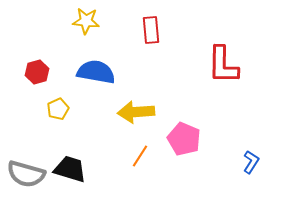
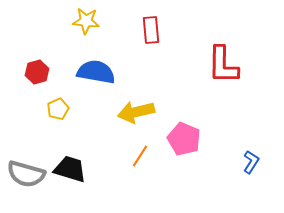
yellow arrow: rotated 9 degrees counterclockwise
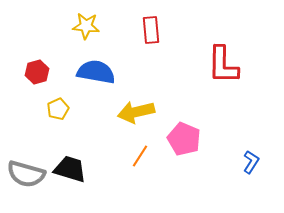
yellow star: moved 5 px down
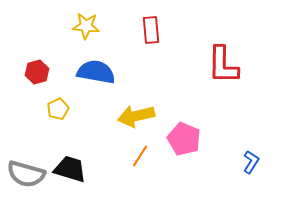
yellow arrow: moved 4 px down
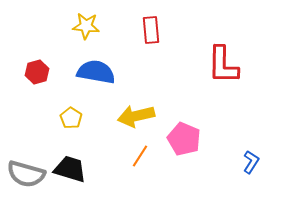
yellow pentagon: moved 13 px right, 9 px down; rotated 15 degrees counterclockwise
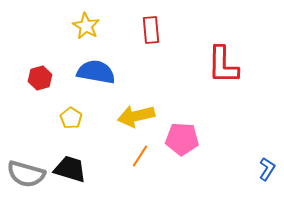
yellow star: rotated 24 degrees clockwise
red hexagon: moved 3 px right, 6 px down
pink pentagon: moved 2 px left; rotated 20 degrees counterclockwise
blue L-shape: moved 16 px right, 7 px down
